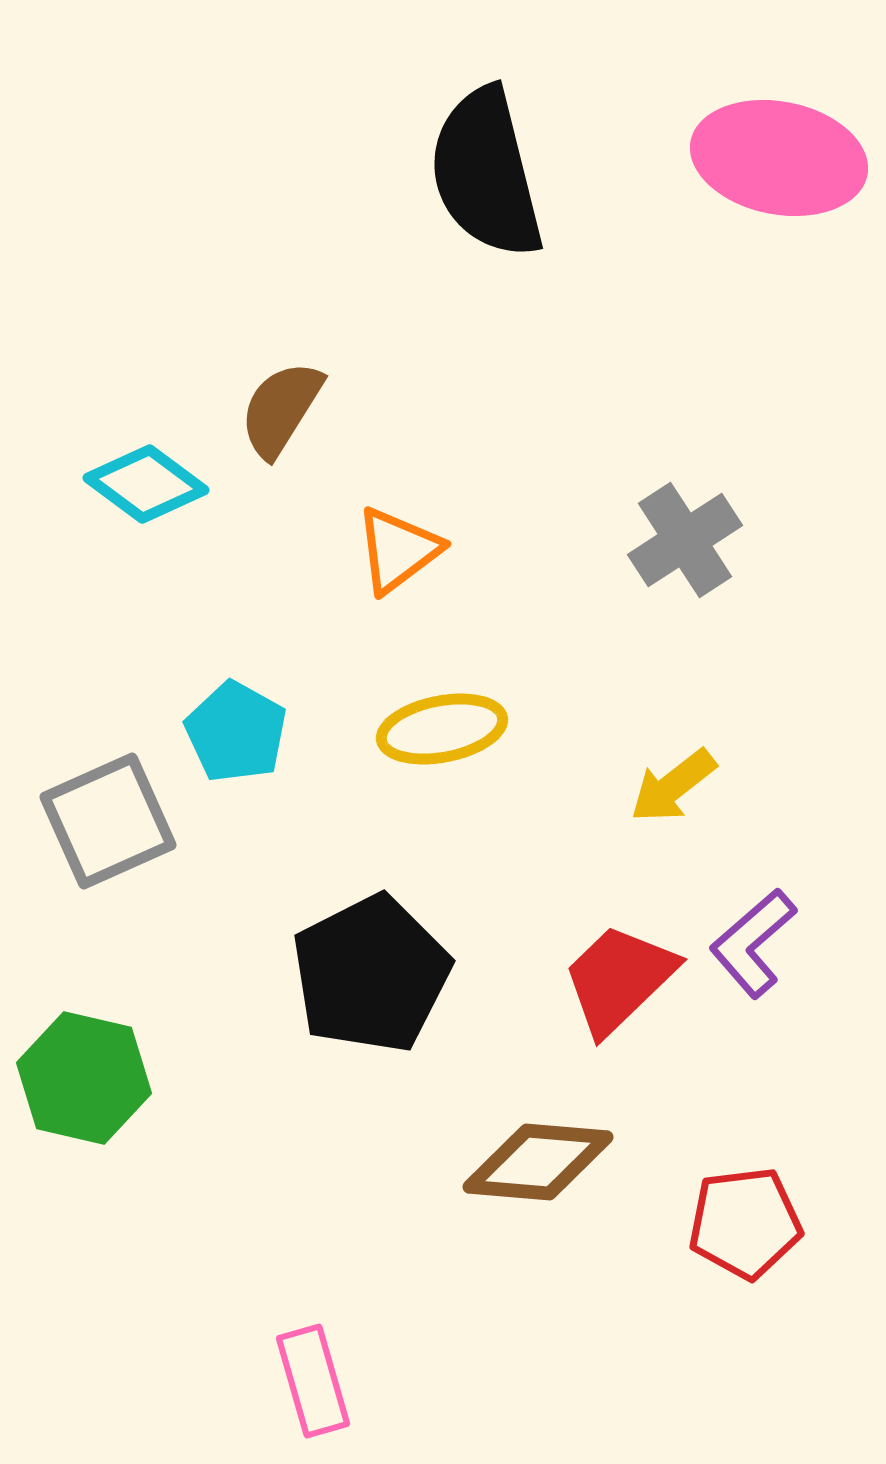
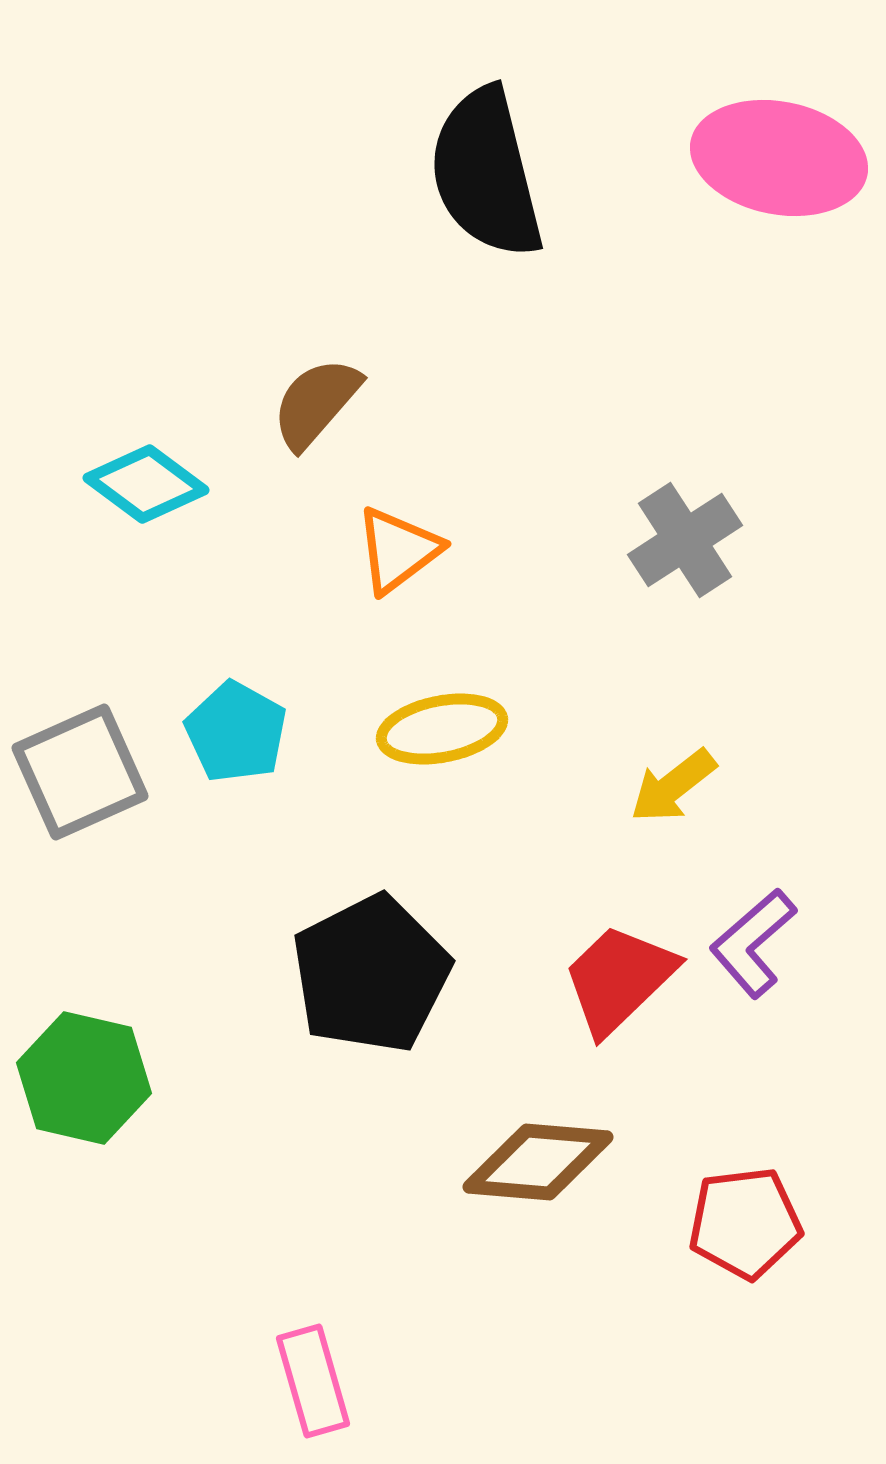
brown semicircle: moved 35 px right, 6 px up; rotated 9 degrees clockwise
gray square: moved 28 px left, 49 px up
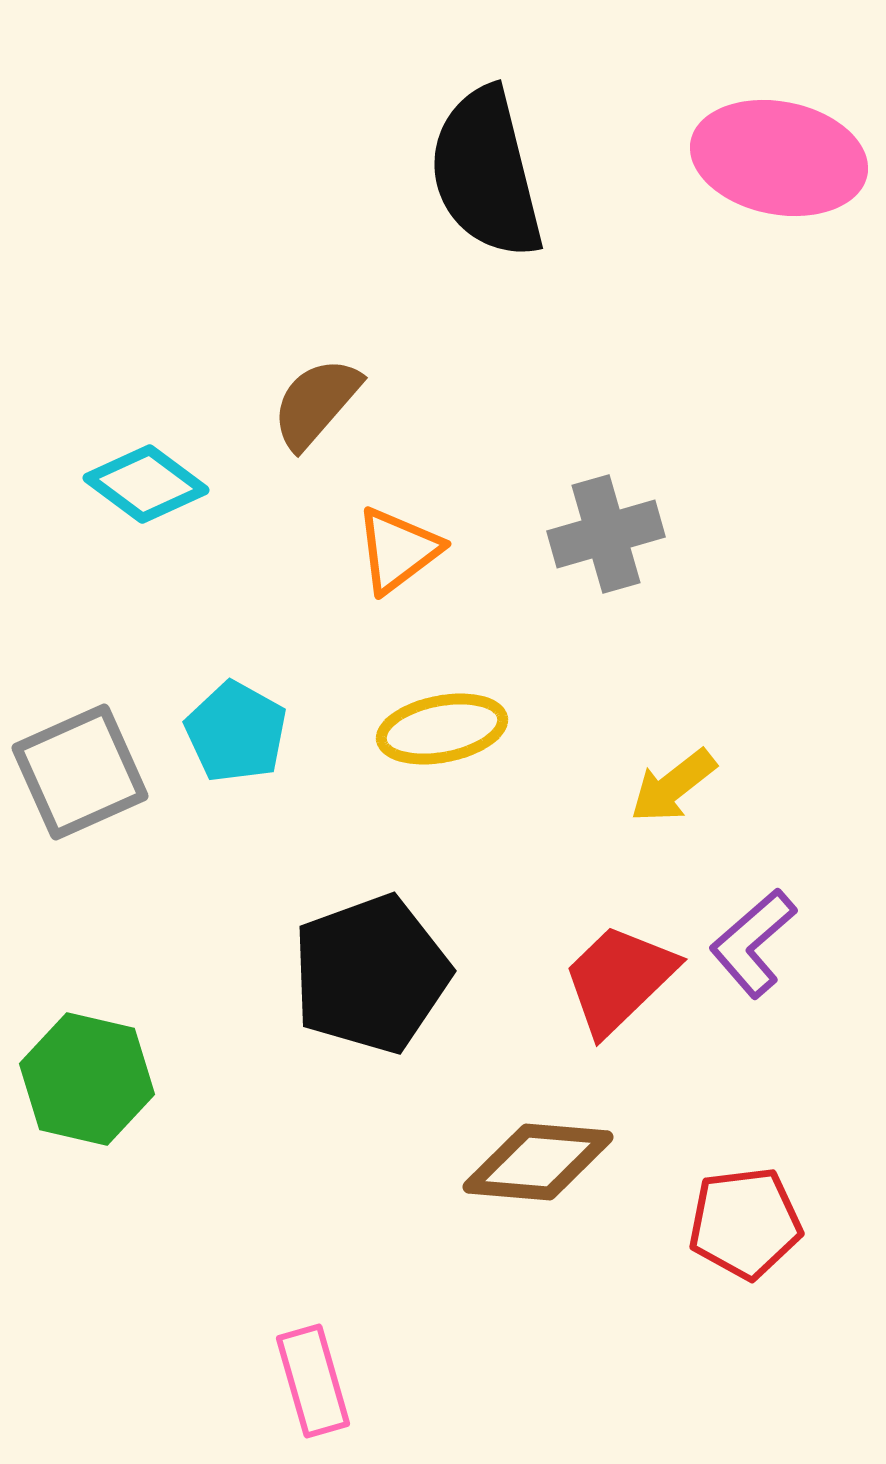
gray cross: moved 79 px left, 6 px up; rotated 17 degrees clockwise
black pentagon: rotated 7 degrees clockwise
green hexagon: moved 3 px right, 1 px down
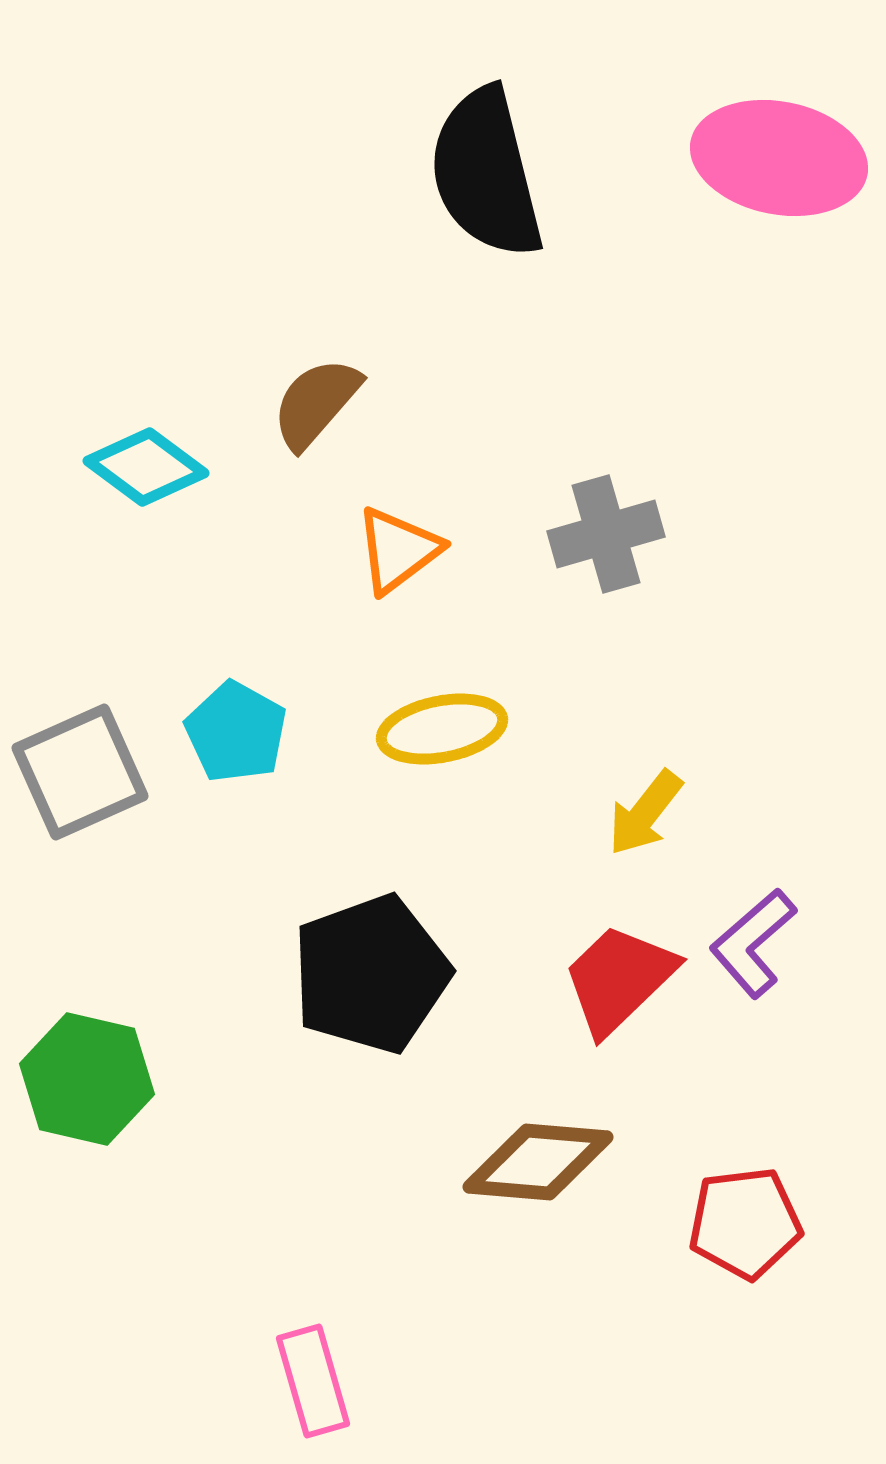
cyan diamond: moved 17 px up
yellow arrow: moved 28 px left, 27 px down; rotated 14 degrees counterclockwise
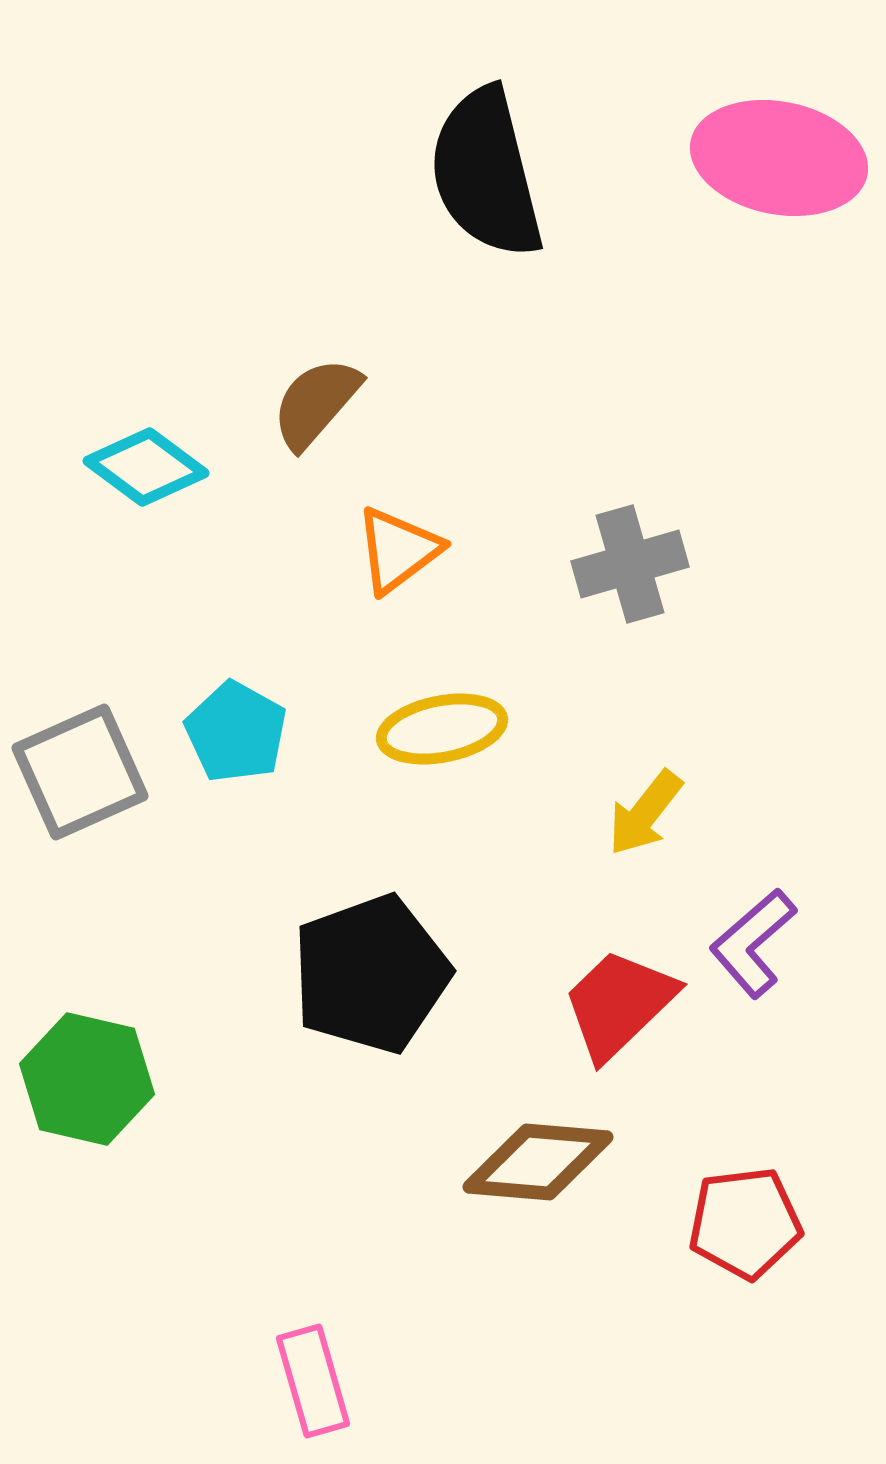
gray cross: moved 24 px right, 30 px down
red trapezoid: moved 25 px down
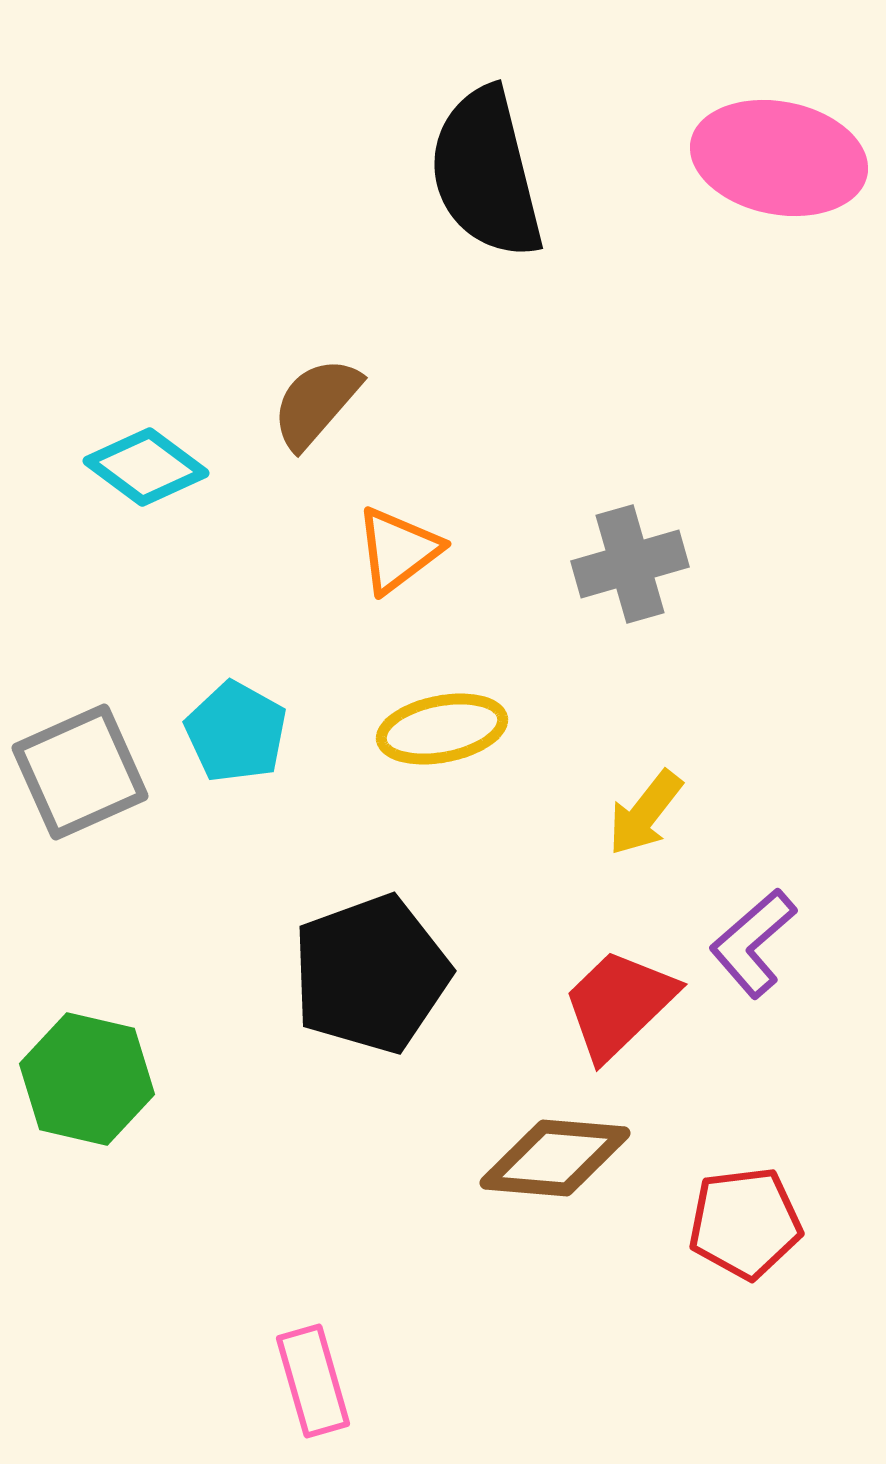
brown diamond: moved 17 px right, 4 px up
